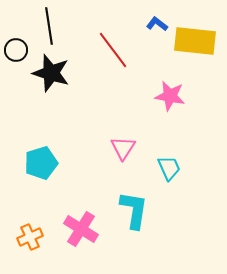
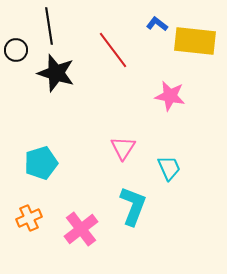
black star: moved 5 px right
cyan L-shape: moved 1 px left, 4 px up; rotated 12 degrees clockwise
pink cross: rotated 20 degrees clockwise
orange cross: moved 1 px left, 19 px up
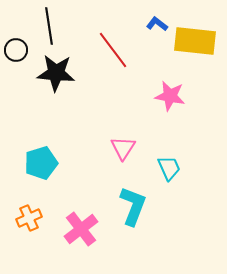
black star: rotated 12 degrees counterclockwise
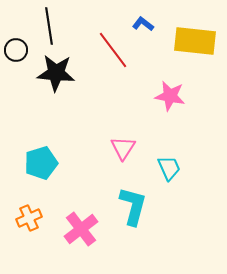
blue L-shape: moved 14 px left
cyan L-shape: rotated 6 degrees counterclockwise
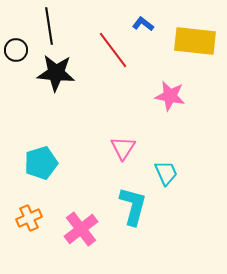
cyan trapezoid: moved 3 px left, 5 px down
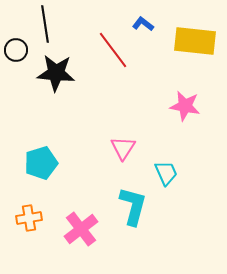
black line: moved 4 px left, 2 px up
pink star: moved 15 px right, 10 px down
orange cross: rotated 15 degrees clockwise
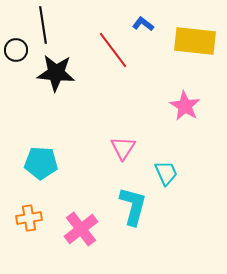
black line: moved 2 px left, 1 px down
pink star: rotated 20 degrees clockwise
cyan pentagon: rotated 20 degrees clockwise
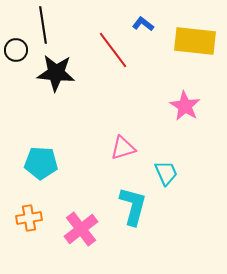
pink triangle: rotated 40 degrees clockwise
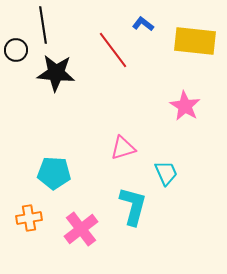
cyan pentagon: moved 13 px right, 10 px down
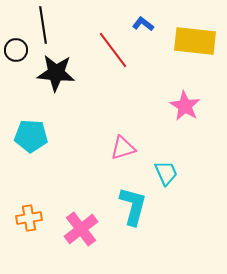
cyan pentagon: moved 23 px left, 37 px up
